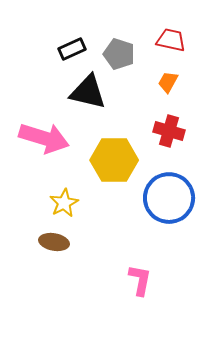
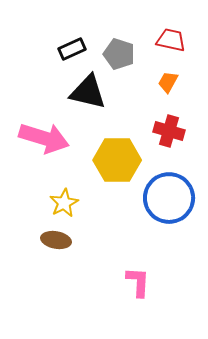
yellow hexagon: moved 3 px right
brown ellipse: moved 2 px right, 2 px up
pink L-shape: moved 2 px left, 2 px down; rotated 8 degrees counterclockwise
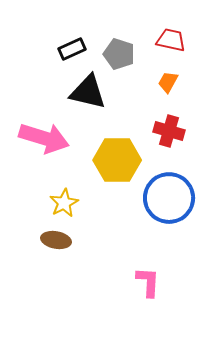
pink L-shape: moved 10 px right
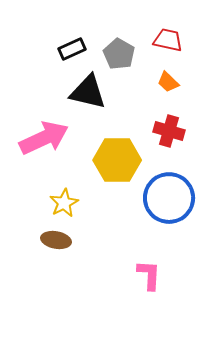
red trapezoid: moved 3 px left
gray pentagon: rotated 12 degrees clockwise
orange trapezoid: rotated 75 degrees counterclockwise
pink arrow: rotated 42 degrees counterclockwise
pink L-shape: moved 1 px right, 7 px up
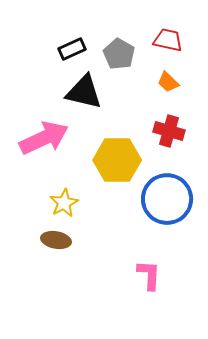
black triangle: moved 4 px left
blue circle: moved 2 px left, 1 px down
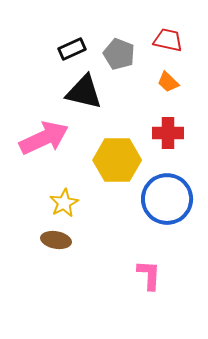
gray pentagon: rotated 8 degrees counterclockwise
red cross: moved 1 px left, 2 px down; rotated 16 degrees counterclockwise
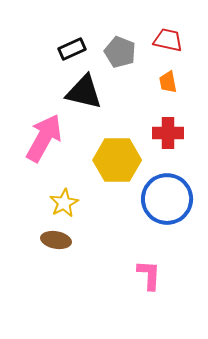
gray pentagon: moved 1 px right, 2 px up
orange trapezoid: rotated 35 degrees clockwise
pink arrow: rotated 36 degrees counterclockwise
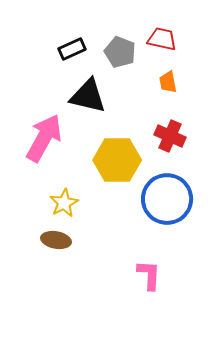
red trapezoid: moved 6 px left, 1 px up
black triangle: moved 4 px right, 4 px down
red cross: moved 2 px right, 3 px down; rotated 24 degrees clockwise
